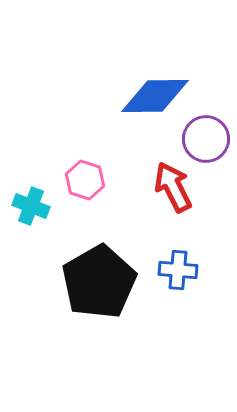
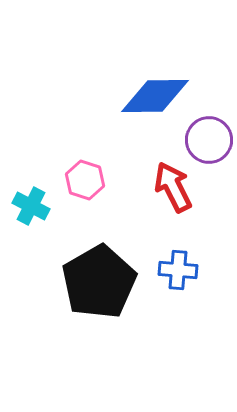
purple circle: moved 3 px right, 1 px down
cyan cross: rotated 6 degrees clockwise
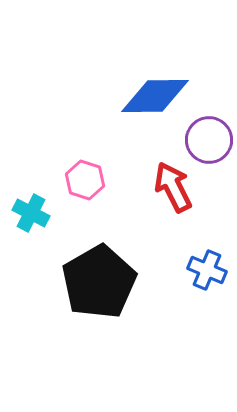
cyan cross: moved 7 px down
blue cross: moved 29 px right; rotated 18 degrees clockwise
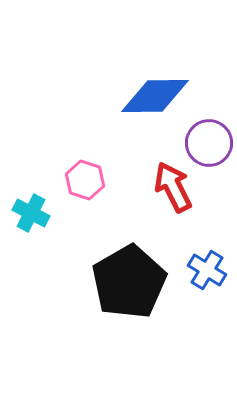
purple circle: moved 3 px down
blue cross: rotated 9 degrees clockwise
black pentagon: moved 30 px right
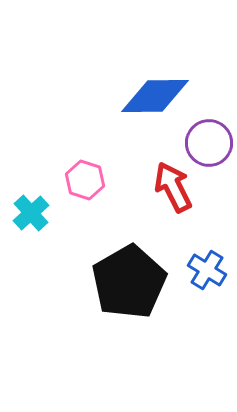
cyan cross: rotated 21 degrees clockwise
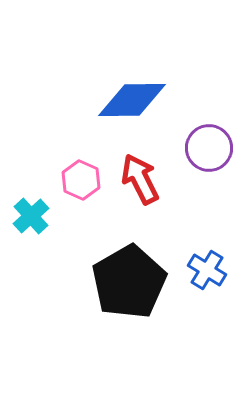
blue diamond: moved 23 px left, 4 px down
purple circle: moved 5 px down
pink hexagon: moved 4 px left; rotated 6 degrees clockwise
red arrow: moved 33 px left, 8 px up
cyan cross: moved 3 px down
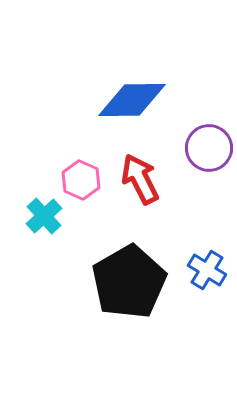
cyan cross: moved 13 px right
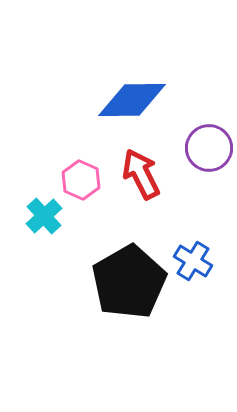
red arrow: moved 1 px right, 5 px up
blue cross: moved 14 px left, 9 px up
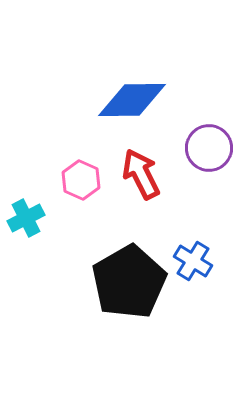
cyan cross: moved 18 px left, 2 px down; rotated 15 degrees clockwise
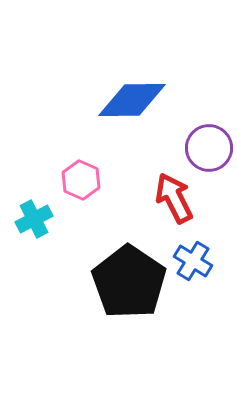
red arrow: moved 33 px right, 24 px down
cyan cross: moved 8 px right, 1 px down
black pentagon: rotated 8 degrees counterclockwise
